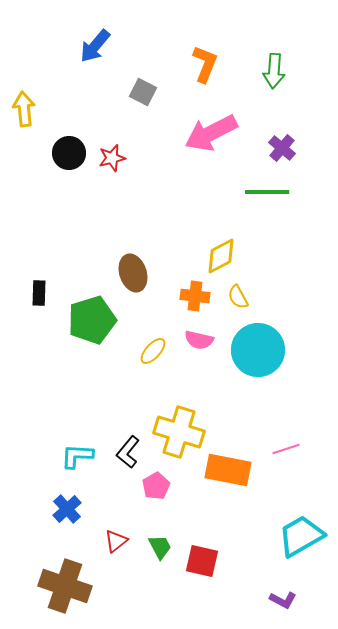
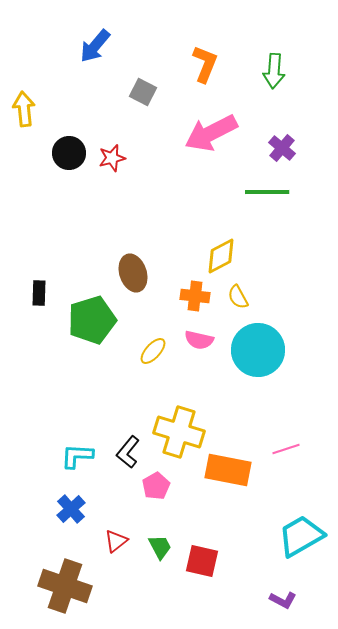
blue cross: moved 4 px right
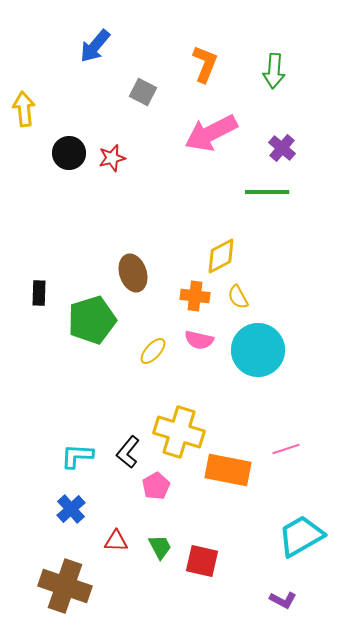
red triangle: rotated 40 degrees clockwise
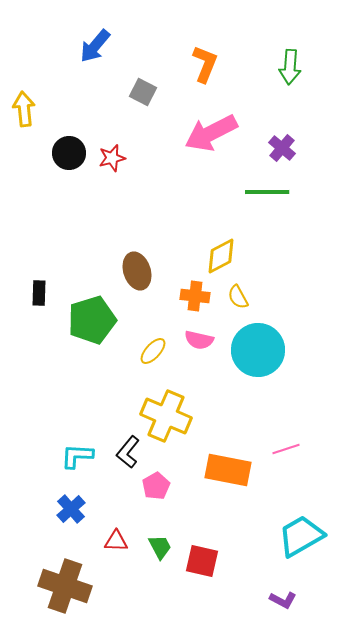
green arrow: moved 16 px right, 4 px up
brown ellipse: moved 4 px right, 2 px up
yellow cross: moved 13 px left, 16 px up; rotated 6 degrees clockwise
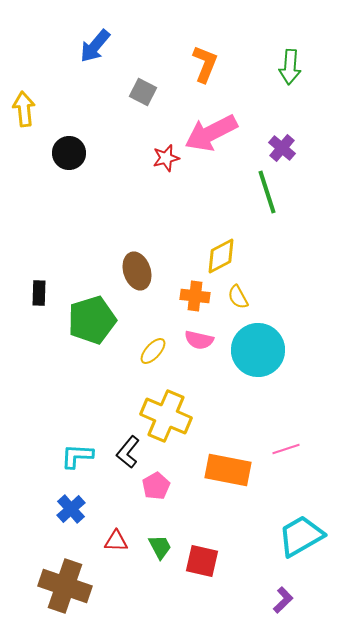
red star: moved 54 px right
green line: rotated 72 degrees clockwise
purple L-shape: rotated 72 degrees counterclockwise
